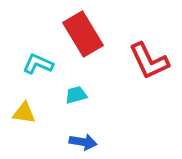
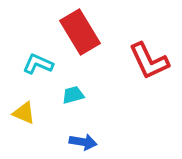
red rectangle: moved 3 px left, 2 px up
cyan trapezoid: moved 3 px left
yellow triangle: rotated 15 degrees clockwise
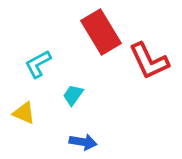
red rectangle: moved 21 px right
cyan L-shape: rotated 52 degrees counterclockwise
cyan trapezoid: rotated 40 degrees counterclockwise
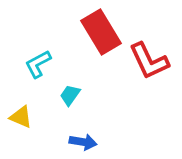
cyan trapezoid: moved 3 px left
yellow triangle: moved 3 px left, 4 px down
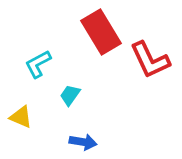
red L-shape: moved 1 px right, 1 px up
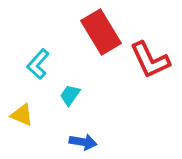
cyan L-shape: rotated 20 degrees counterclockwise
yellow triangle: moved 1 px right, 2 px up
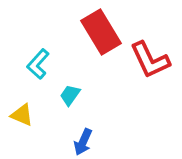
blue arrow: rotated 104 degrees clockwise
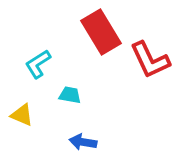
cyan L-shape: rotated 16 degrees clockwise
cyan trapezoid: rotated 65 degrees clockwise
blue arrow: rotated 76 degrees clockwise
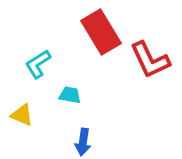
blue arrow: rotated 92 degrees counterclockwise
